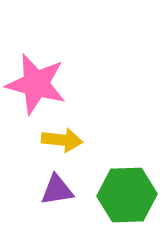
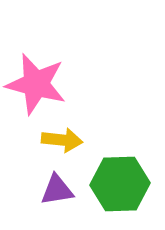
green hexagon: moved 7 px left, 11 px up
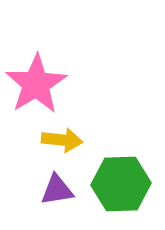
pink star: rotated 26 degrees clockwise
green hexagon: moved 1 px right
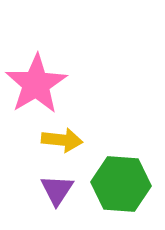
green hexagon: rotated 6 degrees clockwise
purple triangle: rotated 48 degrees counterclockwise
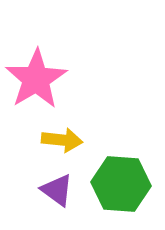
pink star: moved 5 px up
purple triangle: rotated 27 degrees counterclockwise
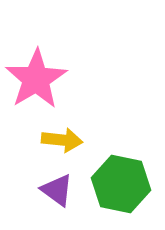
green hexagon: rotated 8 degrees clockwise
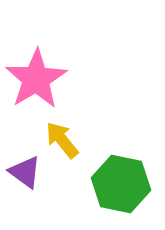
yellow arrow: rotated 135 degrees counterclockwise
purple triangle: moved 32 px left, 18 px up
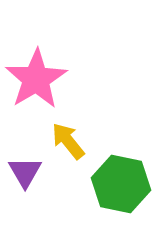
yellow arrow: moved 6 px right, 1 px down
purple triangle: rotated 24 degrees clockwise
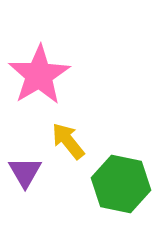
pink star: moved 3 px right, 4 px up
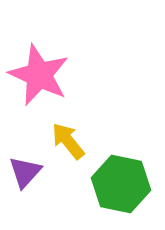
pink star: rotated 16 degrees counterclockwise
purple triangle: rotated 12 degrees clockwise
